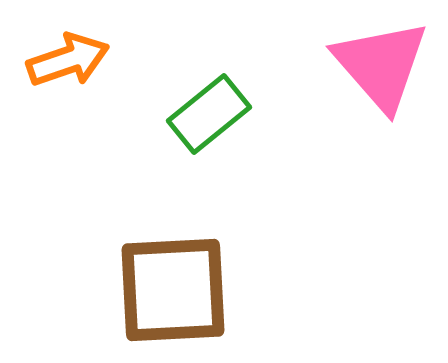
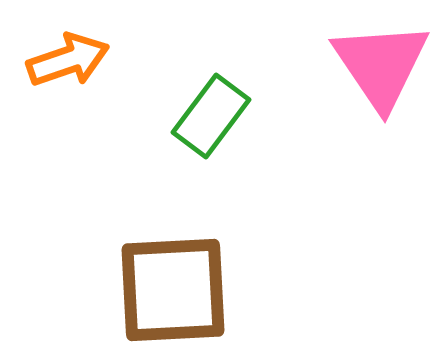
pink triangle: rotated 7 degrees clockwise
green rectangle: moved 2 px right, 2 px down; rotated 14 degrees counterclockwise
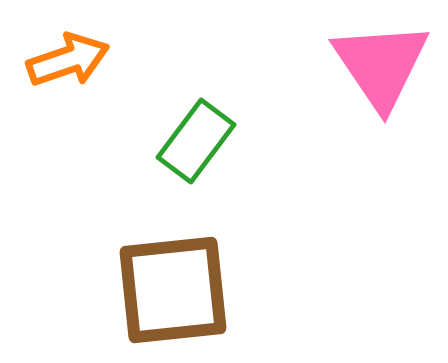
green rectangle: moved 15 px left, 25 px down
brown square: rotated 3 degrees counterclockwise
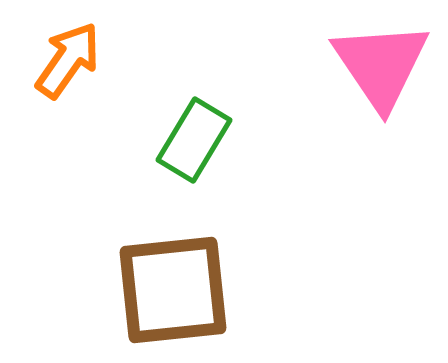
orange arrow: rotated 36 degrees counterclockwise
green rectangle: moved 2 px left, 1 px up; rotated 6 degrees counterclockwise
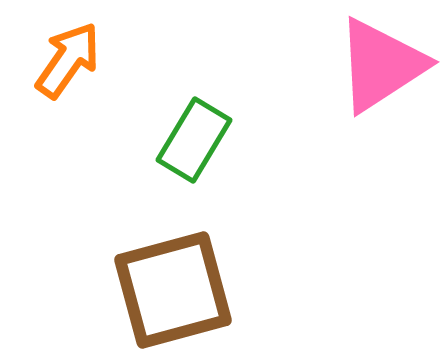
pink triangle: rotated 31 degrees clockwise
brown square: rotated 9 degrees counterclockwise
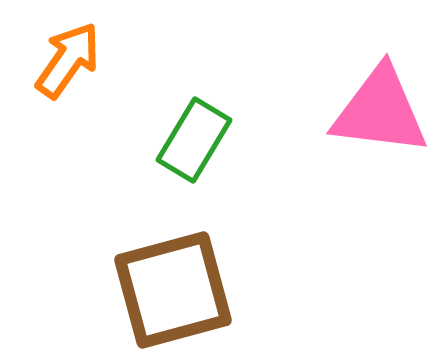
pink triangle: moved 1 px left, 46 px down; rotated 40 degrees clockwise
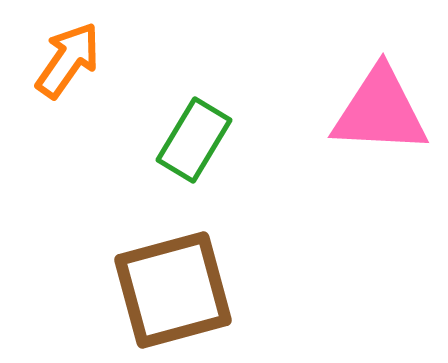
pink triangle: rotated 4 degrees counterclockwise
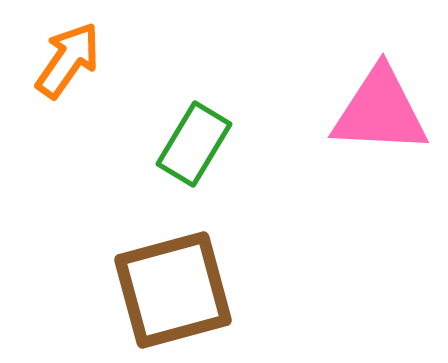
green rectangle: moved 4 px down
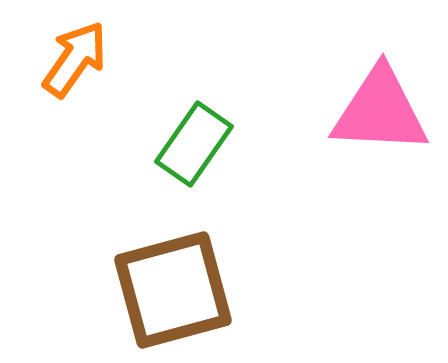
orange arrow: moved 7 px right, 1 px up
green rectangle: rotated 4 degrees clockwise
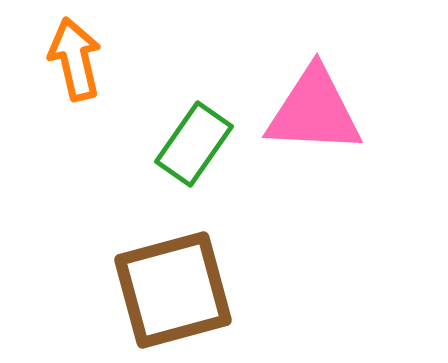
orange arrow: rotated 48 degrees counterclockwise
pink triangle: moved 66 px left
